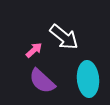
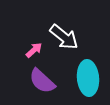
cyan ellipse: moved 1 px up
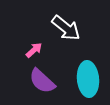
white arrow: moved 2 px right, 9 px up
cyan ellipse: moved 1 px down
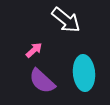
white arrow: moved 8 px up
cyan ellipse: moved 4 px left, 6 px up
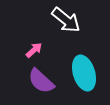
cyan ellipse: rotated 12 degrees counterclockwise
purple semicircle: moved 1 px left
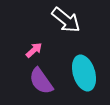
purple semicircle: rotated 12 degrees clockwise
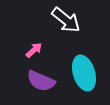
purple semicircle: rotated 32 degrees counterclockwise
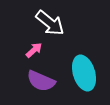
white arrow: moved 16 px left, 3 px down
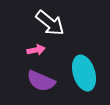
pink arrow: moved 2 px right; rotated 30 degrees clockwise
